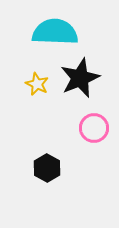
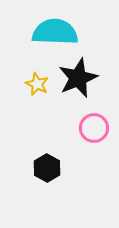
black star: moved 2 px left
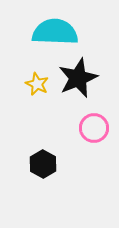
black hexagon: moved 4 px left, 4 px up
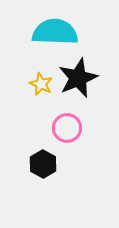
yellow star: moved 4 px right
pink circle: moved 27 px left
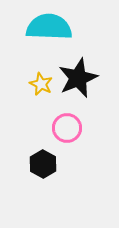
cyan semicircle: moved 6 px left, 5 px up
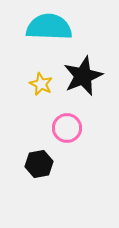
black star: moved 5 px right, 2 px up
black hexagon: moved 4 px left; rotated 20 degrees clockwise
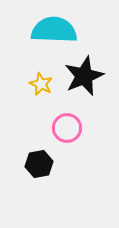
cyan semicircle: moved 5 px right, 3 px down
black star: moved 1 px right
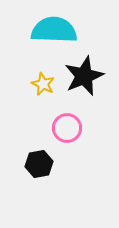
yellow star: moved 2 px right
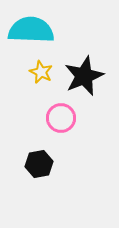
cyan semicircle: moved 23 px left
yellow star: moved 2 px left, 12 px up
pink circle: moved 6 px left, 10 px up
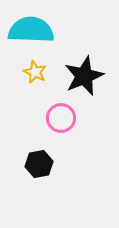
yellow star: moved 6 px left
